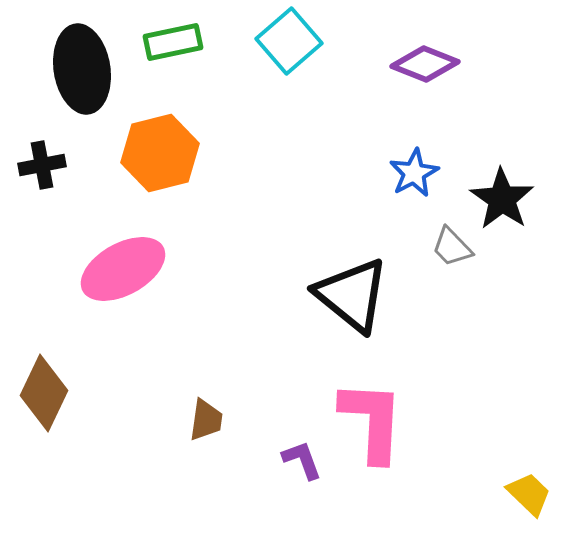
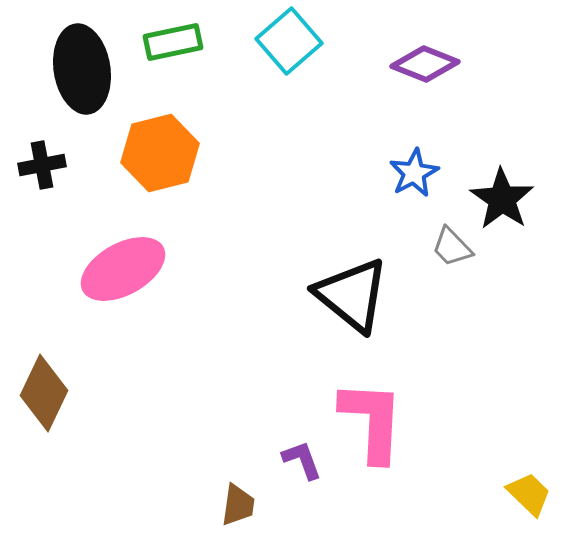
brown trapezoid: moved 32 px right, 85 px down
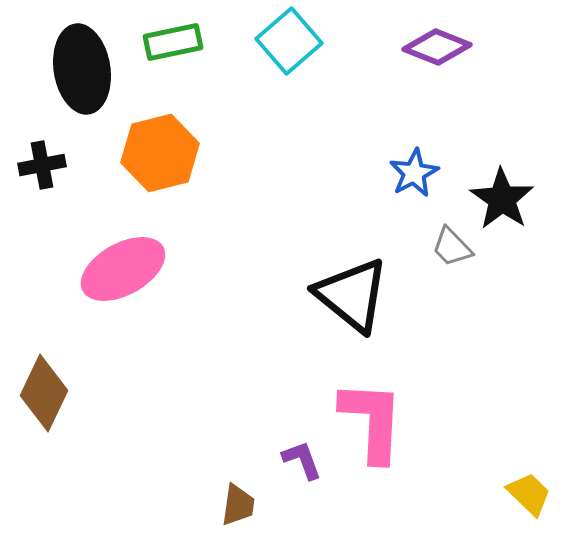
purple diamond: moved 12 px right, 17 px up
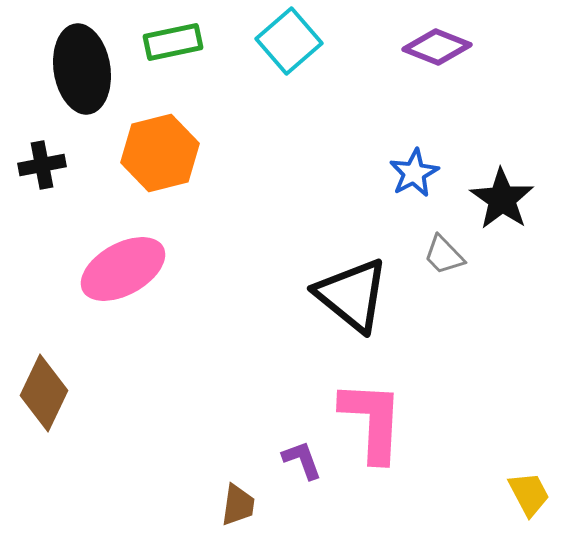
gray trapezoid: moved 8 px left, 8 px down
yellow trapezoid: rotated 18 degrees clockwise
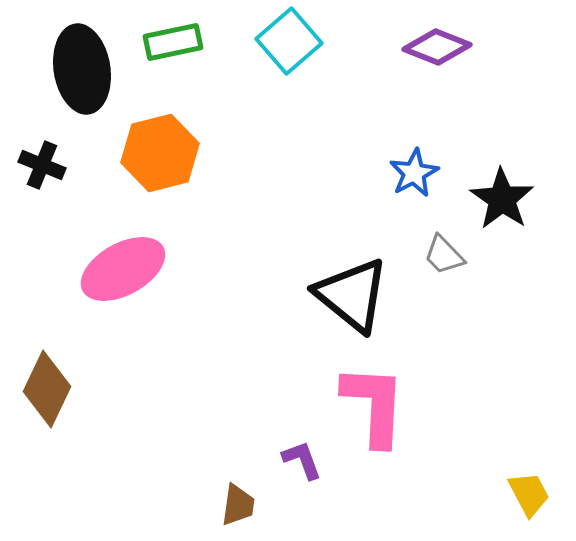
black cross: rotated 33 degrees clockwise
brown diamond: moved 3 px right, 4 px up
pink L-shape: moved 2 px right, 16 px up
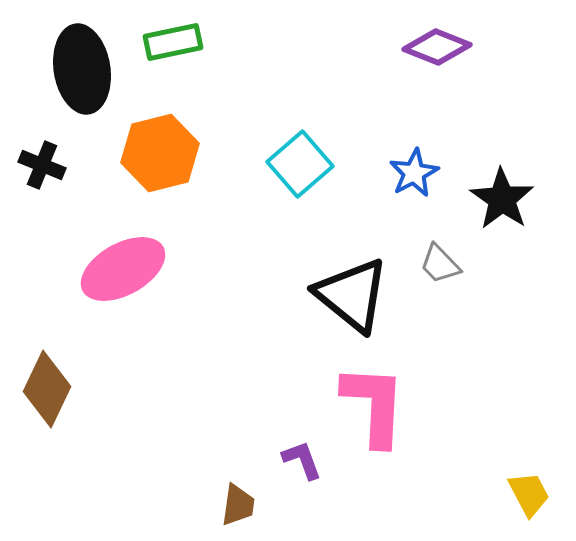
cyan square: moved 11 px right, 123 px down
gray trapezoid: moved 4 px left, 9 px down
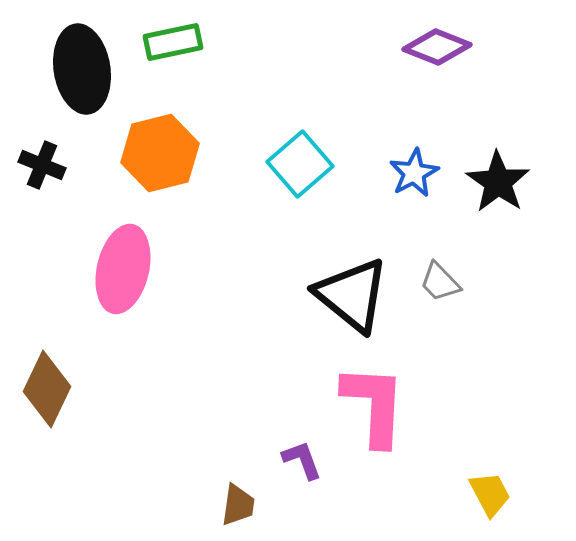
black star: moved 4 px left, 17 px up
gray trapezoid: moved 18 px down
pink ellipse: rotated 48 degrees counterclockwise
yellow trapezoid: moved 39 px left
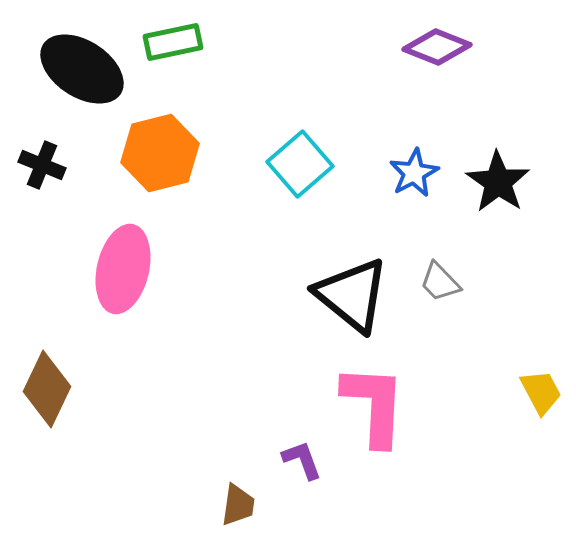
black ellipse: rotated 48 degrees counterclockwise
yellow trapezoid: moved 51 px right, 102 px up
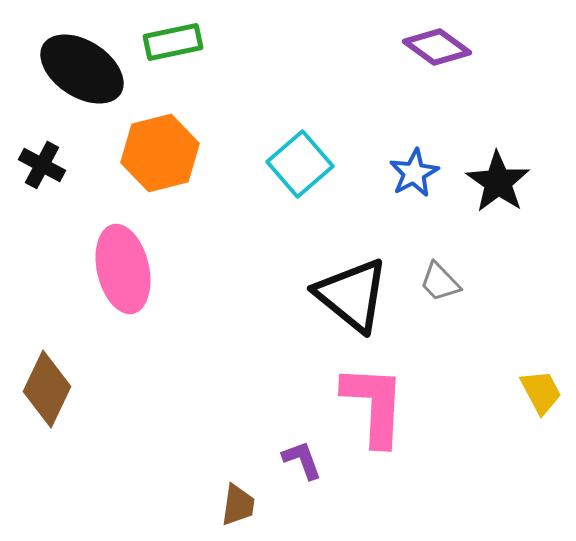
purple diamond: rotated 14 degrees clockwise
black cross: rotated 6 degrees clockwise
pink ellipse: rotated 26 degrees counterclockwise
